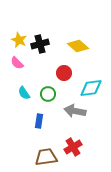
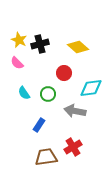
yellow diamond: moved 1 px down
blue rectangle: moved 4 px down; rotated 24 degrees clockwise
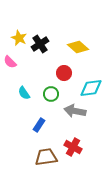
yellow star: moved 2 px up
black cross: rotated 18 degrees counterclockwise
pink semicircle: moved 7 px left, 1 px up
green circle: moved 3 px right
red cross: rotated 30 degrees counterclockwise
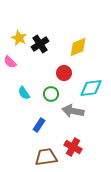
yellow diamond: rotated 65 degrees counterclockwise
gray arrow: moved 2 px left
